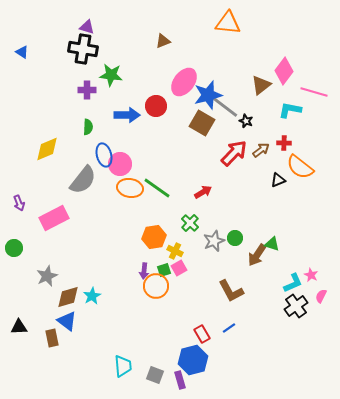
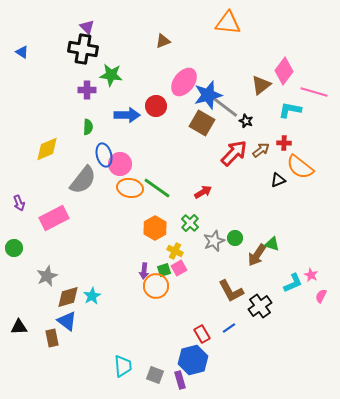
purple triangle at (87, 27): rotated 28 degrees clockwise
orange hexagon at (154, 237): moved 1 px right, 9 px up; rotated 20 degrees counterclockwise
black cross at (296, 306): moved 36 px left
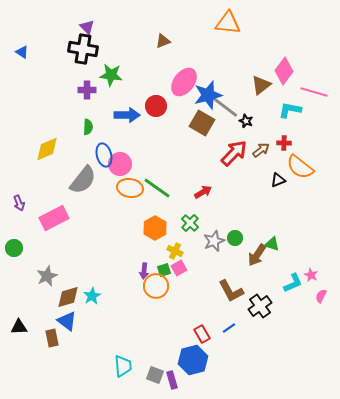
purple rectangle at (180, 380): moved 8 px left
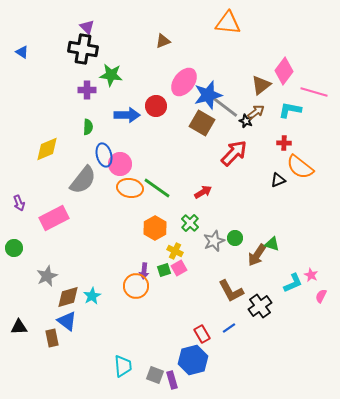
brown arrow at (261, 150): moved 5 px left, 38 px up
orange circle at (156, 286): moved 20 px left
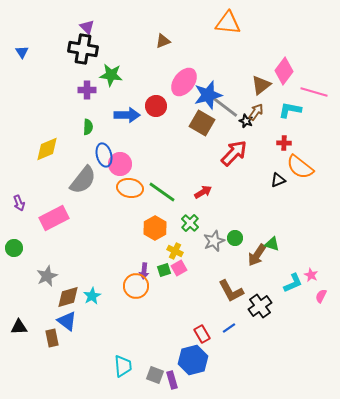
blue triangle at (22, 52): rotated 24 degrees clockwise
brown arrow at (256, 112): rotated 18 degrees counterclockwise
green line at (157, 188): moved 5 px right, 4 px down
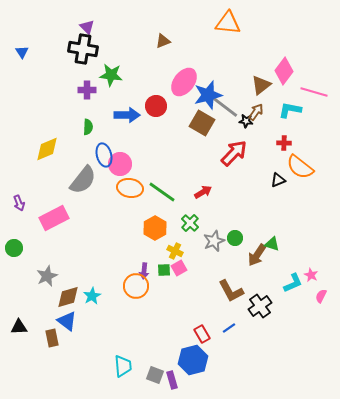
black star at (246, 121): rotated 16 degrees counterclockwise
green square at (164, 270): rotated 16 degrees clockwise
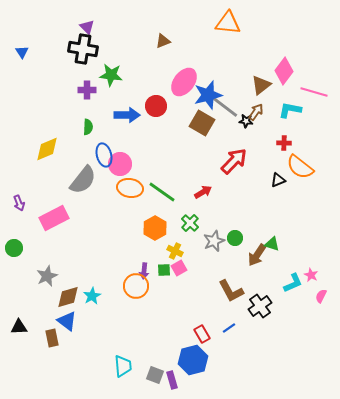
red arrow at (234, 153): moved 8 px down
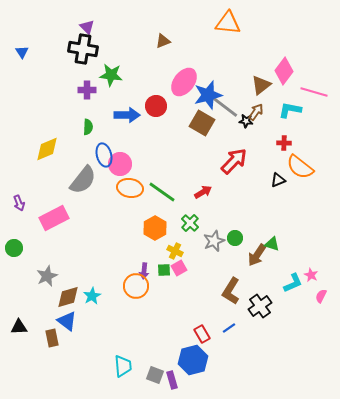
brown L-shape at (231, 291): rotated 60 degrees clockwise
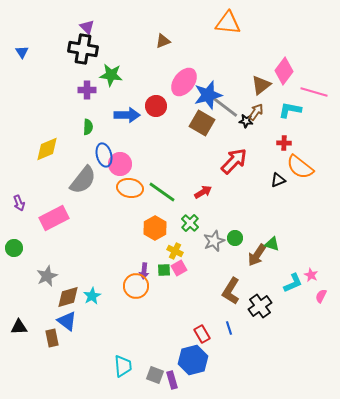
blue line at (229, 328): rotated 72 degrees counterclockwise
